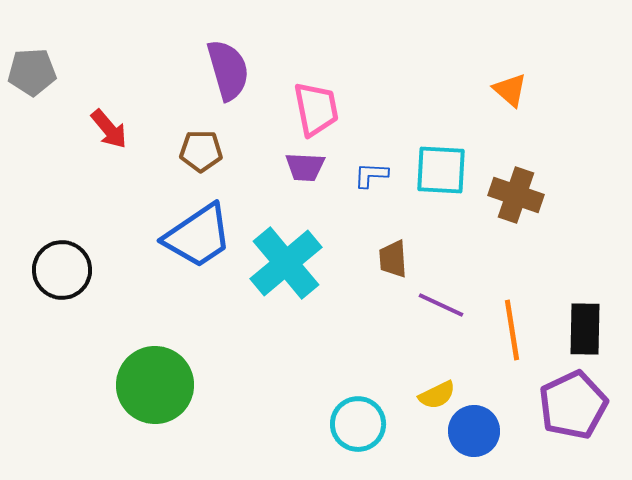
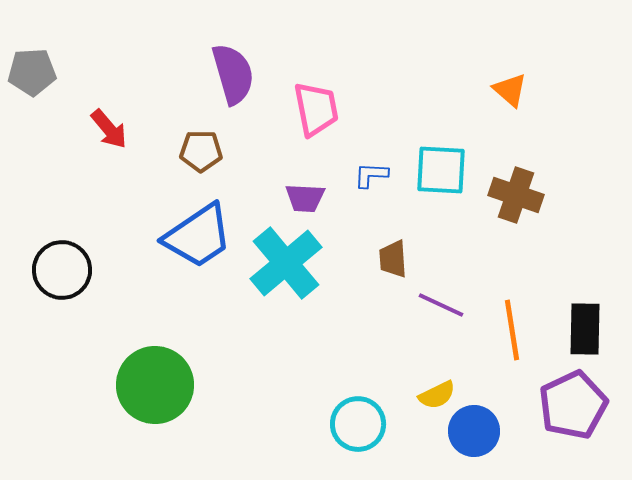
purple semicircle: moved 5 px right, 4 px down
purple trapezoid: moved 31 px down
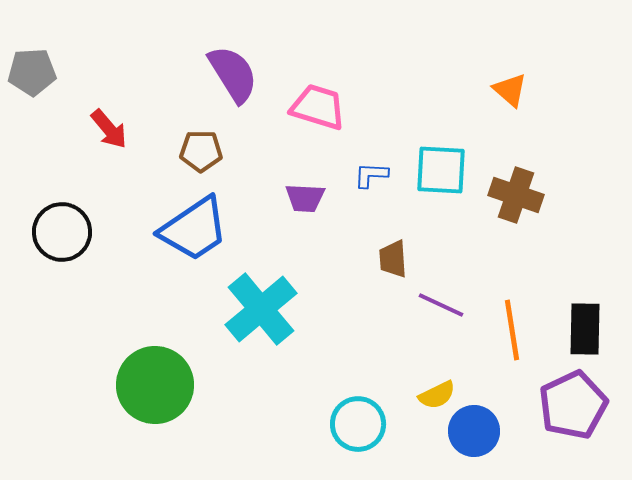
purple semicircle: rotated 16 degrees counterclockwise
pink trapezoid: moved 2 px right, 2 px up; rotated 62 degrees counterclockwise
blue trapezoid: moved 4 px left, 7 px up
cyan cross: moved 25 px left, 46 px down
black circle: moved 38 px up
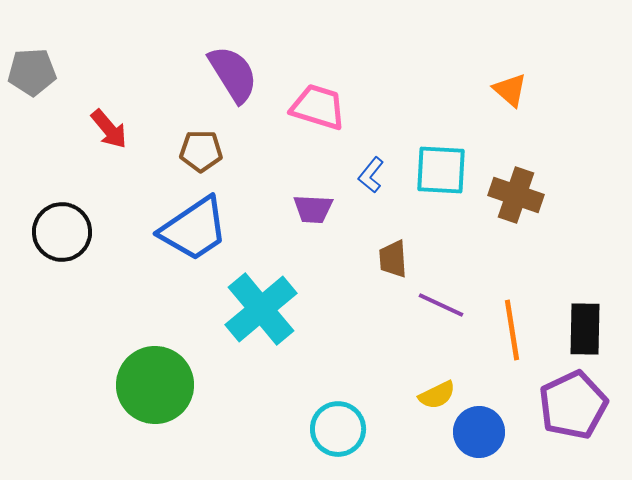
blue L-shape: rotated 54 degrees counterclockwise
purple trapezoid: moved 8 px right, 11 px down
cyan circle: moved 20 px left, 5 px down
blue circle: moved 5 px right, 1 px down
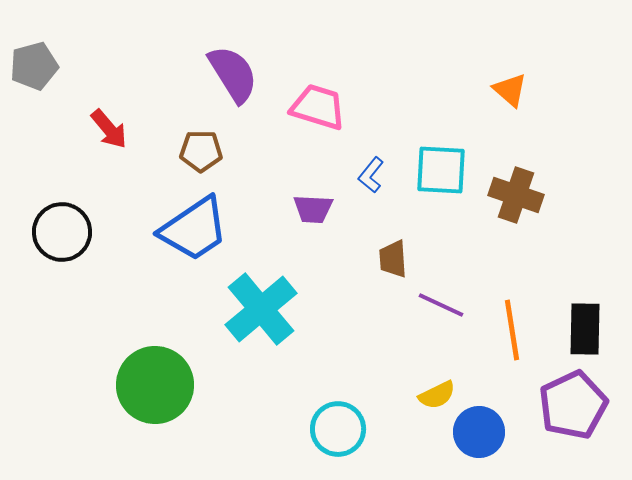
gray pentagon: moved 2 px right, 6 px up; rotated 12 degrees counterclockwise
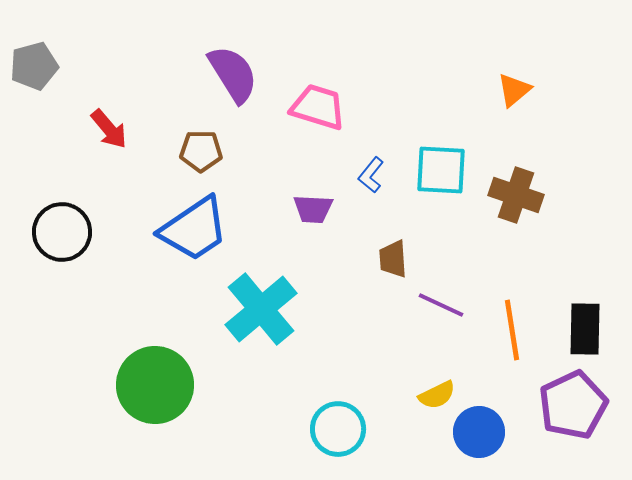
orange triangle: moved 4 px right; rotated 39 degrees clockwise
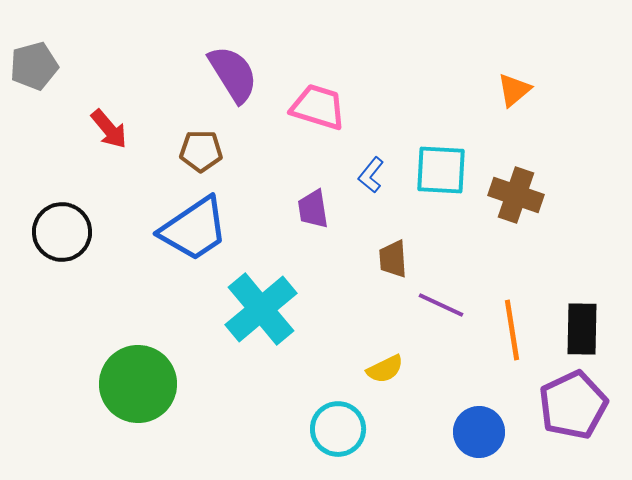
purple trapezoid: rotated 78 degrees clockwise
black rectangle: moved 3 px left
green circle: moved 17 px left, 1 px up
yellow semicircle: moved 52 px left, 26 px up
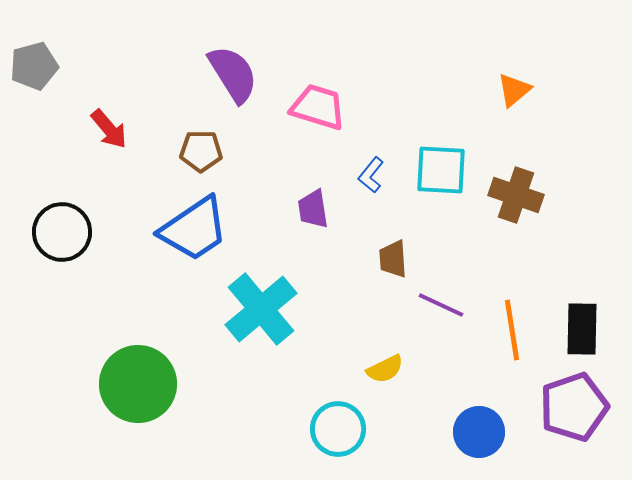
purple pentagon: moved 1 px right, 2 px down; rotated 6 degrees clockwise
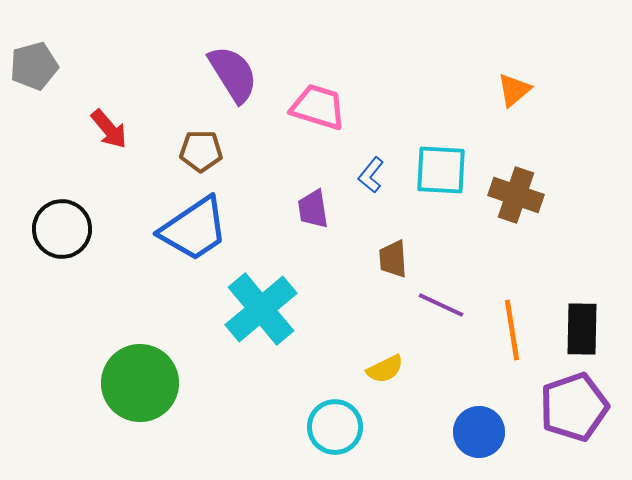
black circle: moved 3 px up
green circle: moved 2 px right, 1 px up
cyan circle: moved 3 px left, 2 px up
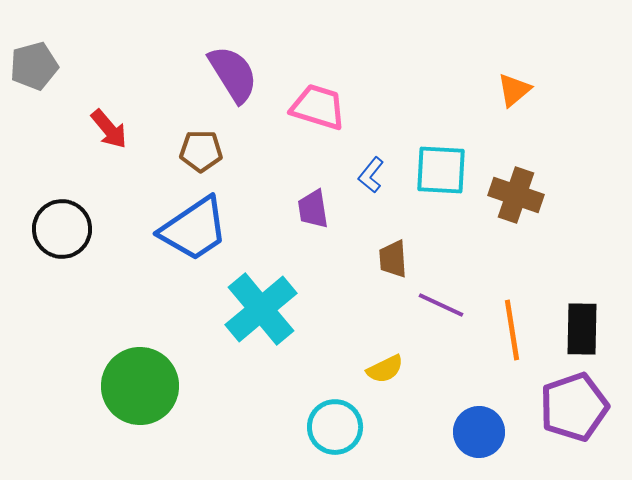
green circle: moved 3 px down
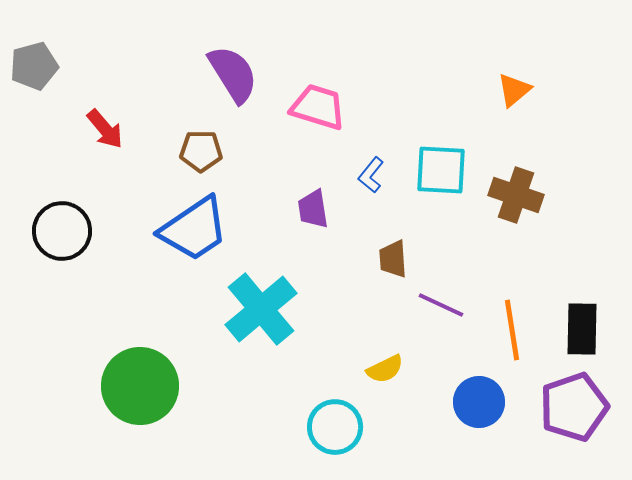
red arrow: moved 4 px left
black circle: moved 2 px down
blue circle: moved 30 px up
